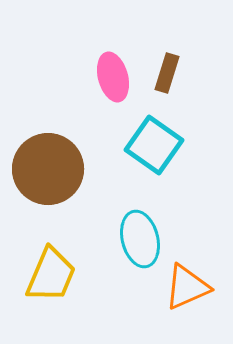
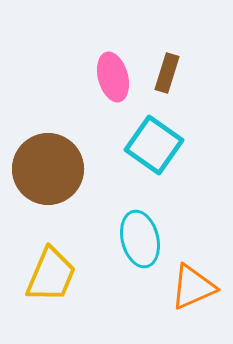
orange triangle: moved 6 px right
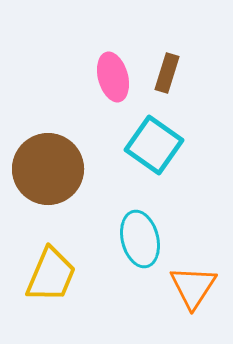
orange triangle: rotated 33 degrees counterclockwise
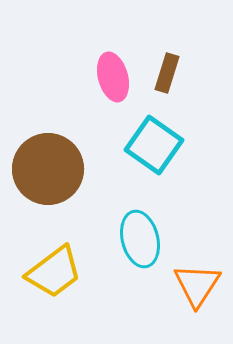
yellow trapezoid: moved 3 px right, 3 px up; rotated 30 degrees clockwise
orange triangle: moved 4 px right, 2 px up
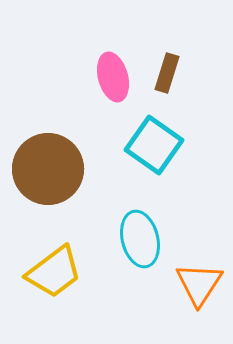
orange triangle: moved 2 px right, 1 px up
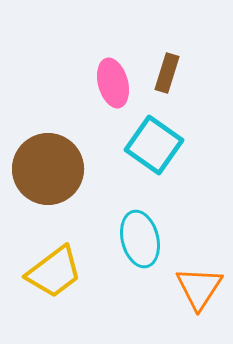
pink ellipse: moved 6 px down
orange triangle: moved 4 px down
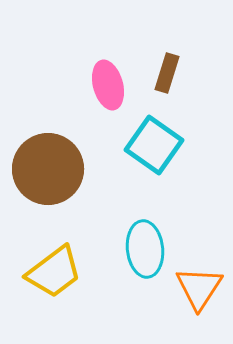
pink ellipse: moved 5 px left, 2 px down
cyan ellipse: moved 5 px right, 10 px down; rotated 8 degrees clockwise
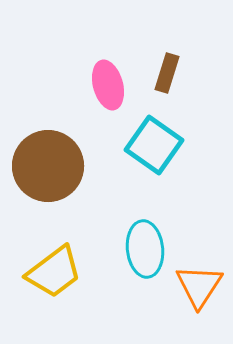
brown circle: moved 3 px up
orange triangle: moved 2 px up
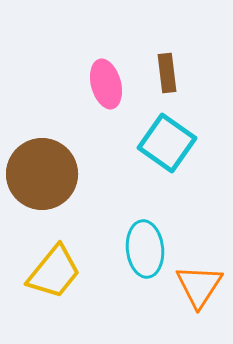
brown rectangle: rotated 24 degrees counterclockwise
pink ellipse: moved 2 px left, 1 px up
cyan square: moved 13 px right, 2 px up
brown circle: moved 6 px left, 8 px down
yellow trapezoid: rotated 14 degrees counterclockwise
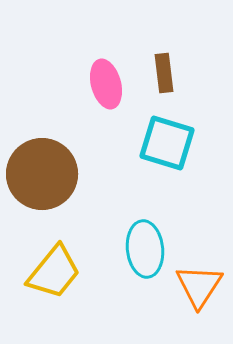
brown rectangle: moved 3 px left
cyan square: rotated 18 degrees counterclockwise
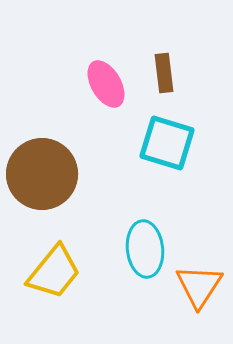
pink ellipse: rotated 15 degrees counterclockwise
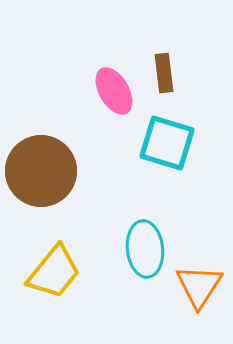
pink ellipse: moved 8 px right, 7 px down
brown circle: moved 1 px left, 3 px up
